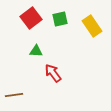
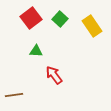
green square: rotated 35 degrees counterclockwise
red arrow: moved 1 px right, 2 px down
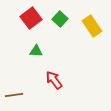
red arrow: moved 5 px down
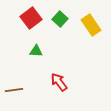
yellow rectangle: moved 1 px left, 1 px up
red arrow: moved 5 px right, 2 px down
brown line: moved 5 px up
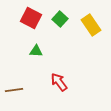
red square: rotated 25 degrees counterclockwise
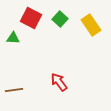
green triangle: moved 23 px left, 13 px up
